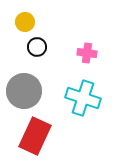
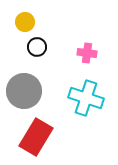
cyan cross: moved 3 px right
red rectangle: moved 1 px right, 1 px down; rotated 6 degrees clockwise
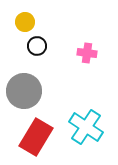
black circle: moved 1 px up
cyan cross: moved 29 px down; rotated 16 degrees clockwise
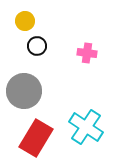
yellow circle: moved 1 px up
red rectangle: moved 1 px down
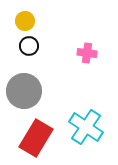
black circle: moved 8 px left
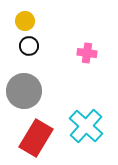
cyan cross: moved 1 px up; rotated 8 degrees clockwise
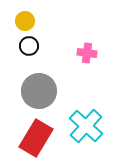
gray circle: moved 15 px right
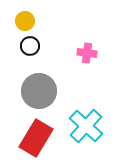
black circle: moved 1 px right
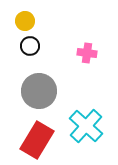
red rectangle: moved 1 px right, 2 px down
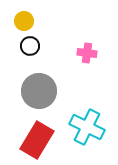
yellow circle: moved 1 px left
cyan cross: moved 1 px right, 1 px down; rotated 16 degrees counterclockwise
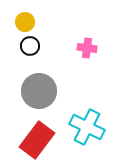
yellow circle: moved 1 px right, 1 px down
pink cross: moved 5 px up
red rectangle: rotated 6 degrees clockwise
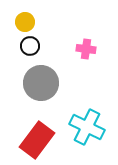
pink cross: moved 1 px left, 1 px down
gray circle: moved 2 px right, 8 px up
